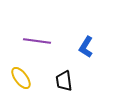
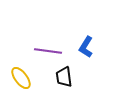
purple line: moved 11 px right, 10 px down
black trapezoid: moved 4 px up
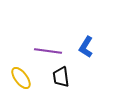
black trapezoid: moved 3 px left
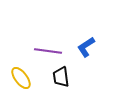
blue L-shape: rotated 25 degrees clockwise
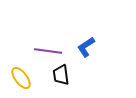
black trapezoid: moved 2 px up
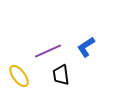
purple line: rotated 32 degrees counterclockwise
yellow ellipse: moved 2 px left, 2 px up
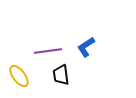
purple line: rotated 16 degrees clockwise
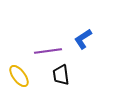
blue L-shape: moved 3 px left, 8 px up
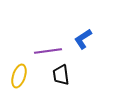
yellow ellipse: rotated 55 degrees clockwise
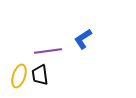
black trapezoid: moved 21 px left
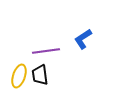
purple line: moved 2 px left
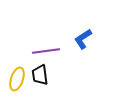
yellow ellipse: moved 2 px left, 3 px down
